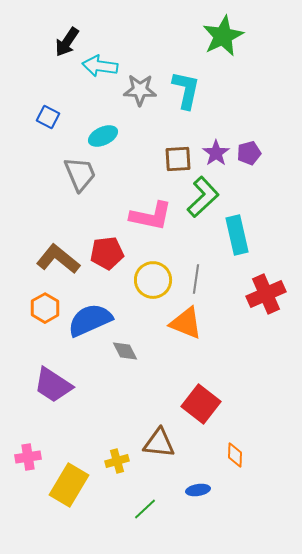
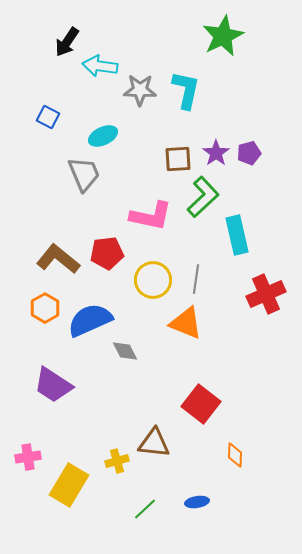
gray trapezoid: moved 4 px right
brown triangle: moved 5 px left
blue ellipse: moved 1 px left, 12 px down
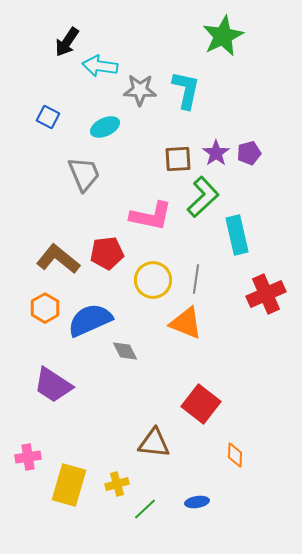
cyan ellipse: moved 2 px right, 9 px up
yellow cross: moved 23 px down
yellow rectangle: rotated 15 degrees counterclockwise
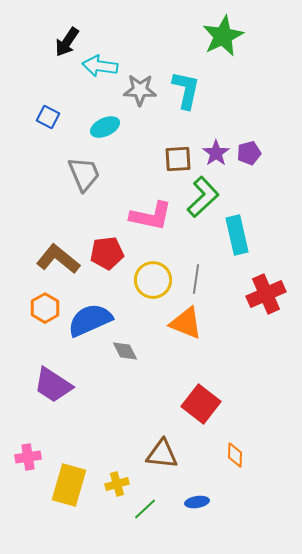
brown triangle: moved 8 px right, 11 px down
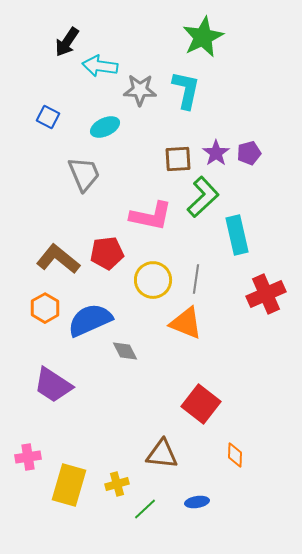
green star: moved 20 px left, 1 px down
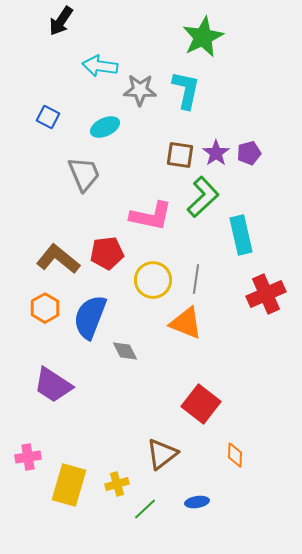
black arrow: moved 6 px left, 21 px up
brown square: moved 2 px right, 4 px up; rotated 12 degrees clockwise
cyan rectangle: moved 4 px right
blue semicircle: moved 3 px up; rotated 45 degrees counterclockwise
brown triangle: rotated 44 degrees counterclockwise
